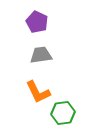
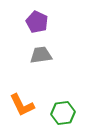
orange L-shape: moved 16 px left, 13 px down
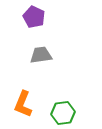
purple pentagon: moved 3 px left, 5 px up
orange L-shape: moved 1 px right, 1 px up; rotated 48 degrees clockwise
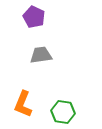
green hexagon: moved 1 px up; rotated 15 degrees clockwise
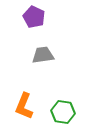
gray trapezoid: moved 2 px right
orange L-shape: moved 1 px right, 2 px down
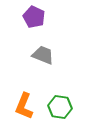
gray trapezoid: rotated 30 degrees clockwise
green hexagon: moved 3 px left, 5 px up
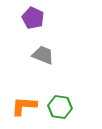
purple pentagon: moved 1 px left, 1 px down
orange L-shape: rotated 72 degrees clockwise
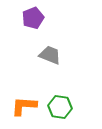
purple pentagon: rotated 25 degrees clockwise
gray trapezoid: moved 7 px right
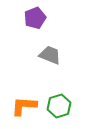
purple pentagon: moved 2 px right
green hexagon: moved 1 px left, 1 px up; rotated 25 degrees counterclockwise
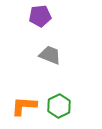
purple pentagon: moved 5 px right, 2 px up; rotated 15 degrees clockwise
green hexagon: rotated 10 degrees counterclockwise
